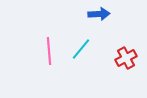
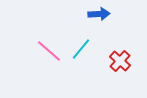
pink line: rotated 44 degrees counterclockwise
red cross: moved 6 px left, 3 px down; rotated 20 degrees counterclockwise
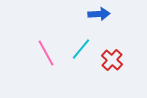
pink line: moved 3 px left, 2 px down; rotated 20 degrees clockwise
red cross: moved 8 px left, 1 px up
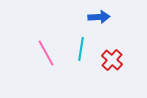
blue arrow: moved 3 px down
cyan line: rotated 30 degrees counterclockwise
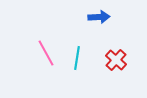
cyan line: moved 4 px left, 9 px down
red cross: moved 4 px right
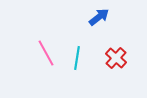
blue arrow: rotated 35 degrees counterclockwise
red cross: moved 2 px up
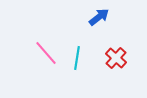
pink line: rotated 12 degrees counterclockwise
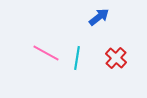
pink line: rotated 20 degrees counterclockwise
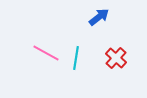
cyan line: moved 1 px left
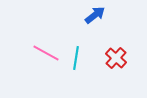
blue arrow: moved 4 px left, 2 px up
